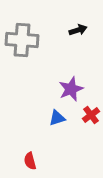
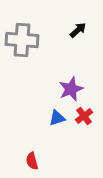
black arrow: rotated 24 degrees counterclockwise
red cross: moved 7 px left, 1 px down
red semicircle: moved 2 px right
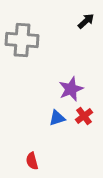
black arrow: moved 8 px right, 9 px up
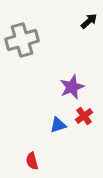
black arrow: moved 3 px right
gray cross: rotated 20 degrees counterclockwise
purple star: moved 1 px right, 2 px up
blue triangle: moved 1 px right, 7 px down
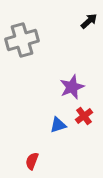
red semicircle: rotated 36 degrees clockwise
